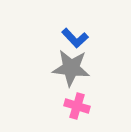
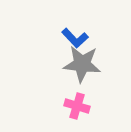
gray star: moved 11 px right, 4 px up
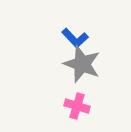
gray star: rotated 15 degrees clockwise
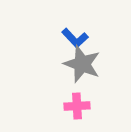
pink cross: rotated 20 degrees counterclockwise
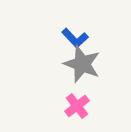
pink cross: rotated 35 degrees counterclockwise
